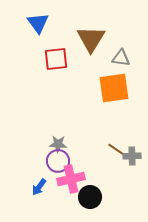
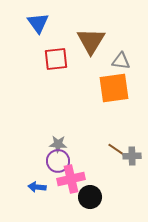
brown triangle: moved 2 px down
gray triangle: moved 3 px down
blue arrow: moved 2 px left; rotated 60 degrees clockwise
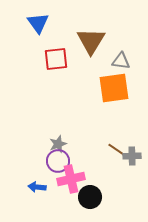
gray star: rotated 24 degrees counterclockwise
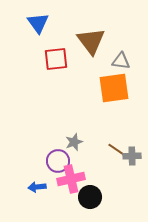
brown triangle: rotated 8 degrees counterclockwise
gray star: moved 16 px right, 2 px up
blue arrow: rotated 12 degrees counterclockwise
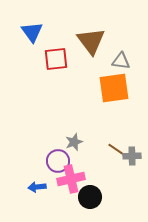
blue triangle: moved 6 px left, 9 px down
